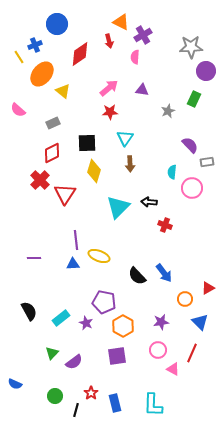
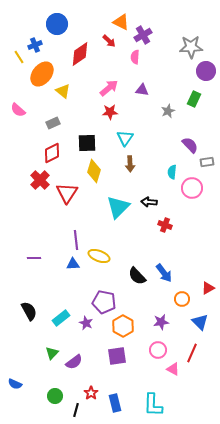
red arrow at (109, 41): rotated 32 degrees counterclockwise
red triangle at (65, 194): moved 2 px right, 1 px up
orange circle at (185, 299): moved 3 px left
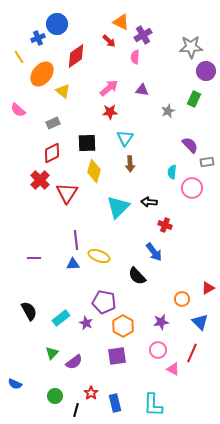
blue cross at (35, 45): moved 3 px right, 7 px up
red diamond at (80, 54): moved 4 px left, 2 px down
blue arrow at (164, 273): moved 10 px left, 21 px up
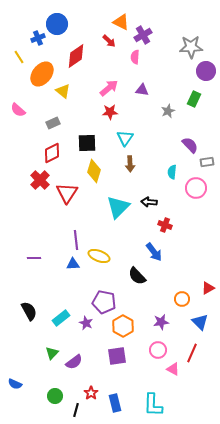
pink circle at (192, 188): moved 4 px right
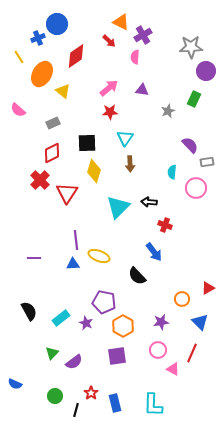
orange ellipse at (42, 74): rotated 10 degrees counterclockwise
